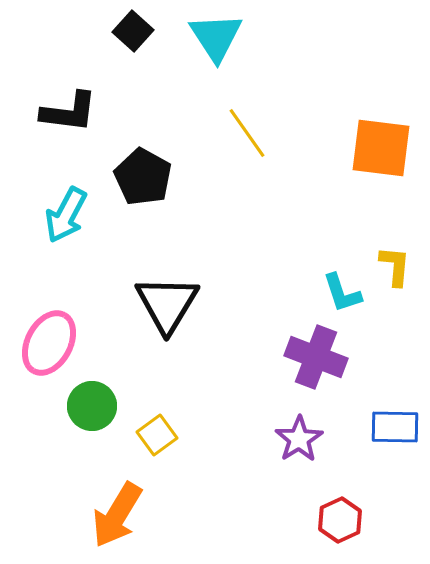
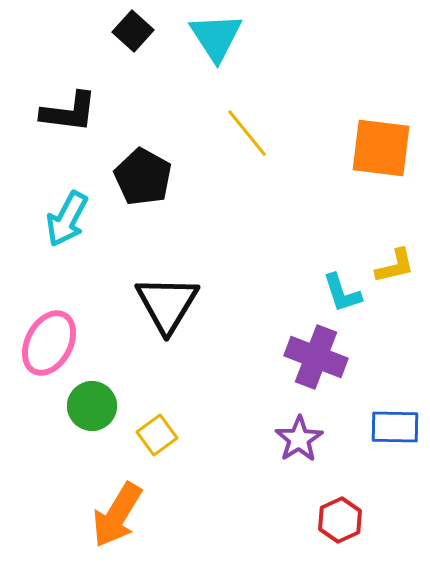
yellow line: rotated 4 degrees counterclockwise
cyan arrow: moved 1 px right, 4 px down
yellow L-shape: rotated 72 degrees clockwise
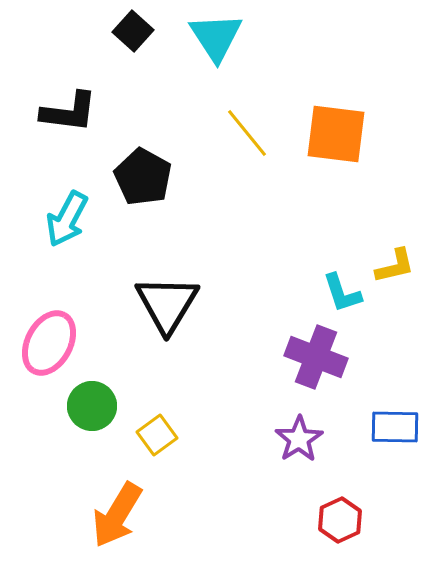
orange square: moved 45 px left, 14 px up
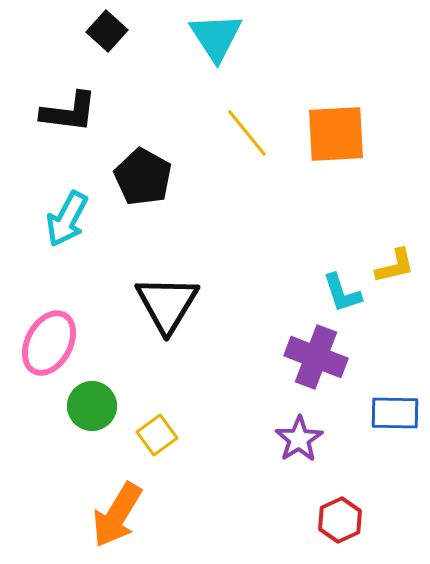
black square: moved 26 px left
orange square: rotated 10 degrees counterclockwise
blue rectangle: moved 14 px up
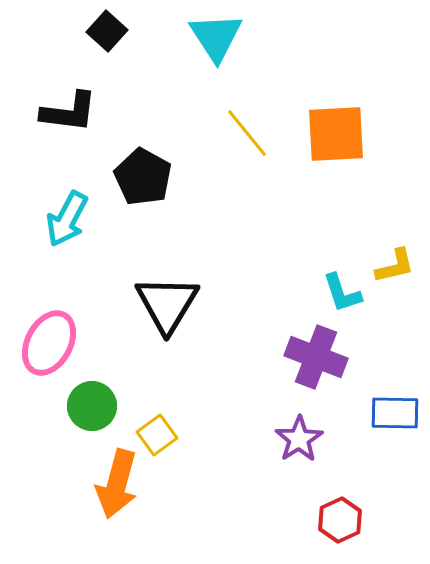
orange arrow: moved 31 px up; rotated 16 degrees counterclockwise
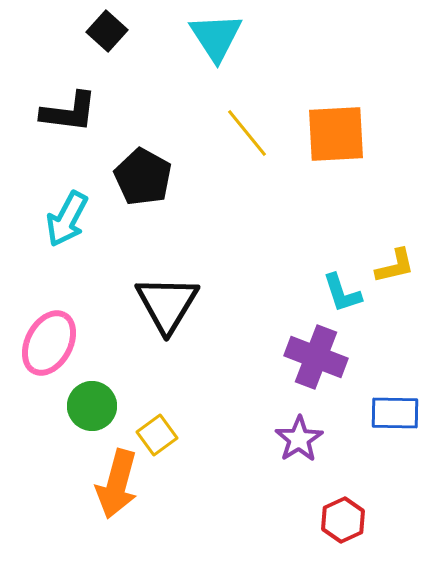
red hexagon: moved 3 px right
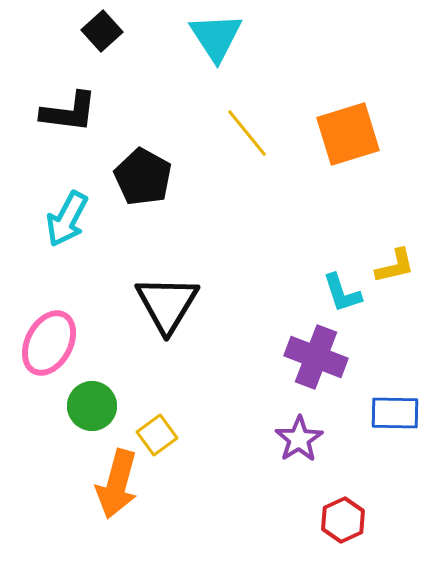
black square: moved 5 px left; rotated 6 degrees clockwise
orange square: moved 12 px right; rotated 14 degrees counterclockwise
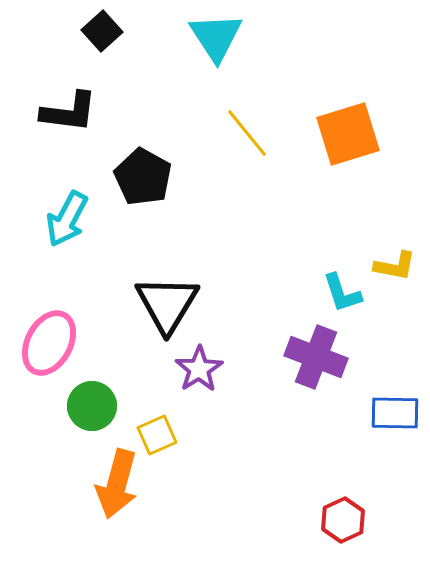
yellow L-shape: rotated 24 degrees clockwise
yellow square: rotated 12 degrees clockwise
purple star: moved 100 px left, 70 px up
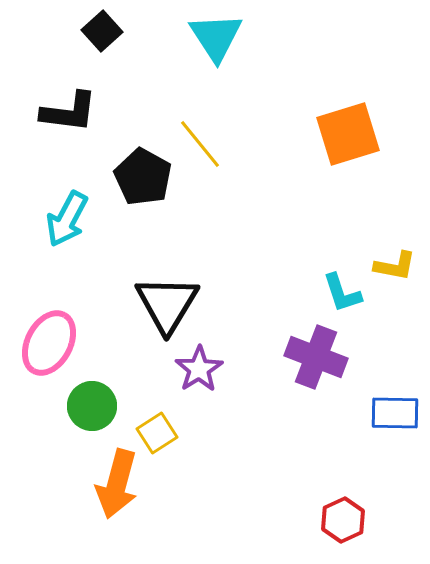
yellow line: moved 47 px left, 11 px down
yellow square: moved 2 px up; rotated 9 degrees counterclockwise
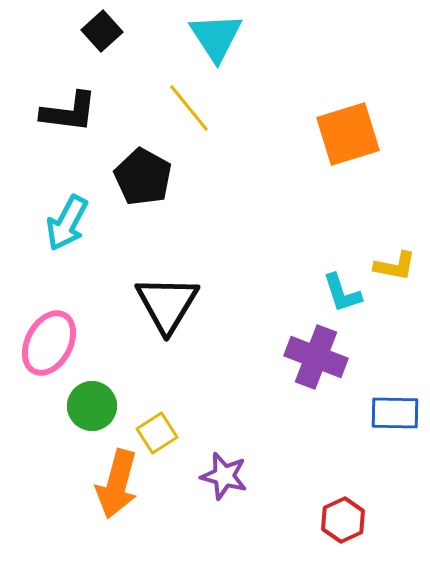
yellow line: moved 11 px left, 36 px up
cyan arrow: moved 4 px down
purple star: moved 25 px right, 107 px down; rotated 24 degrees counterclockwise
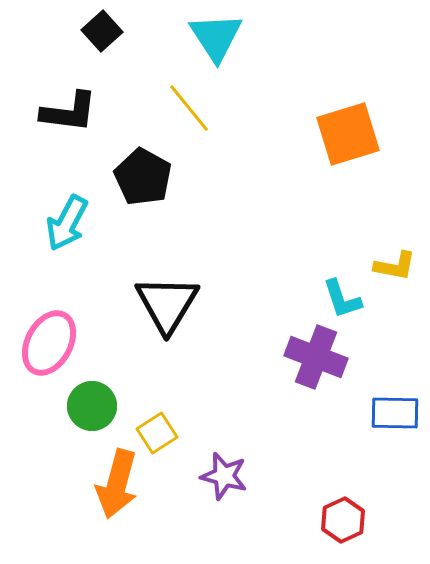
cyan L-shape: moved 6 px down
